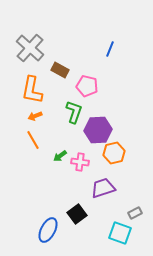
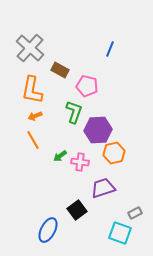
black square: moved 4 px up
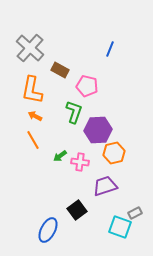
orange arrow: rotated 48 degrees clockwise
purple trapezoid: moved 2 px right, 2 px up
cyan square: moved 6 px up
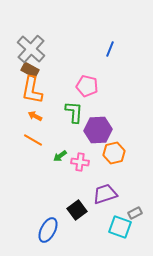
gray cross: moved 1 px right, 1 px down
brown rectangle: moved 30 px left
green L-shape: rotated 15 degrees counterclockwise
orange line: rotated 30 degrees counterclockwise
purple trapezoid: moved 8 px down
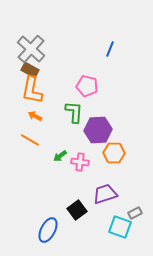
orange line: moved 3 px left
orange hexagon: rotated 15 degrees clockwise
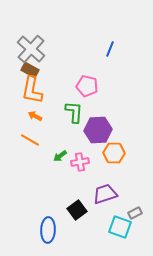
pink cross: rotated 18 degrees counterclockwise
blue ellipse: rotated 25 degrees counterclockwise
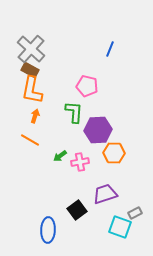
orange arrow: rotated 80 degrees clockwise
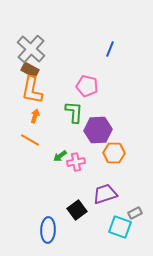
pink cross: moved 4 px left
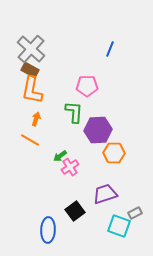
pink pentagon: rotated 15 degrees counterclockwise
orange arrow: moved 1 px right, 3 px down
pink cross: moved 6 px left, 5 px down; rotated 24 degrees counterclockwise
black square: moved 2 px left, 1 px down
cyan square: moved 1 px left, 1 px up
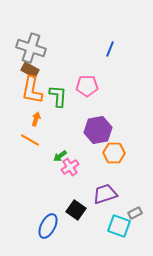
gray cross: moved 1 px up; rotated 24 degrees counterclockwise
green L-shape: moved 16 px left, 16 px up
purple hexagon: rotated 8 degrees counterclockwise
black square: moved 1 px right, 1 px up; rotated 18 degrees counterclockwise
blue ellipse: moved 4 px up; rotated 25 degrees clockwise
